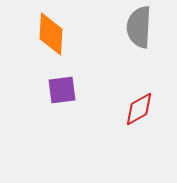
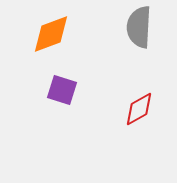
orange diamond: rotated 66 degrees clockwise
purple square: rotated 24 degrees clockwise
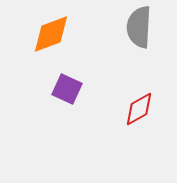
purple square: moved 5 px right, 1 px up; rotated 8 degrees clockwise
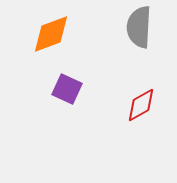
red diamond: moved 2 px right, 4 px up
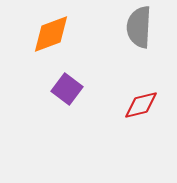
purple square: rotated 12 degrees clockwise
red diamond: rotated 15 degrees clockwise
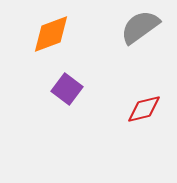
gray semicircle: moved 1 px right; rotated 51 degrees clockwise
red diamond: moved 3 px right, 4 px down
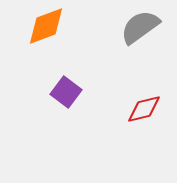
orange diamond: moved 5 px left, 8 px up
purple square: moved 1 px left, 3 px down
